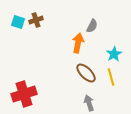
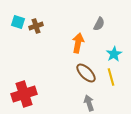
brown cross: moved 6 px down
gray semicircle: moved 7 px right, 2 px up
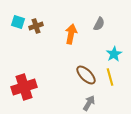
orange arrow: moved 7 px left, 9 px up
brown ellipse: moved 2 px down
yellow line: moved 1 px left
red cross: moved 7 px up
gray arrow: rotated 49 degrees clockwise
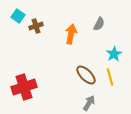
cyan square: moved 6 px up; rotated 16 degrees clockwise
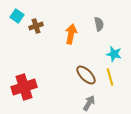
cyan square: moved 1 px left
gray semicircle: rotated 40 degrees counterclockwise
cyan star: rotated 28 degrees counterclockwise
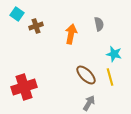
cyan square: moved 2 px up
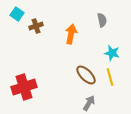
gray semicircle: moved 3 px right, 4 px up
cyan star: moved 2 px left, 1 px up
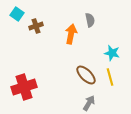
gray semicircle: moved 12 px left
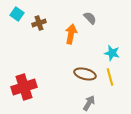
gray semicircle: moved 2 px up; rotated 32 degrees counterclockwise
brown cross: moved 3 px right, 3 px up
brown ellipse: moved 1 px left, 1 px up; rotated 30 degrees counterclockwise
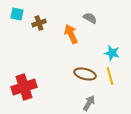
cyan square: rotated 24 degrees counterclockwise
gray semicircle: rotated 16 degrees counterclockwise
orange arrow: rotated 36 degrees counterclockwise
yellow line: moved 1 px up
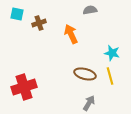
gray semicircle: moved 8 px up; rotated 40 degrees counterclockwise
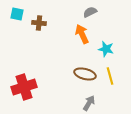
gray semicircle: moved 2 px down; rotated 16 degrees counterclockwise
brown cross: rotated 24 degrees clockwise
orange arrow: moved 11 px right
cyan star: moved 6 px left, 4 px up
